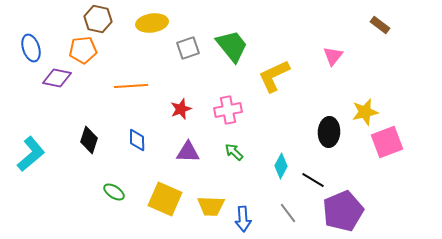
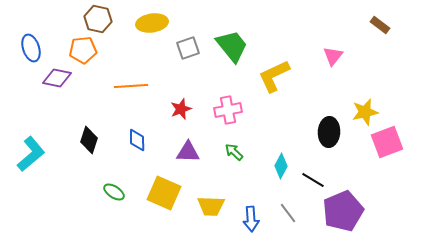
yellow square: moved 1 px left, 6 px up
blue arrow: moved 8 px right
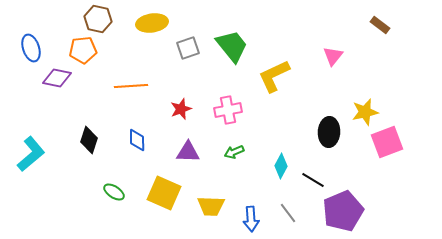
green arrow: rotated 66 degrees counterclockwise
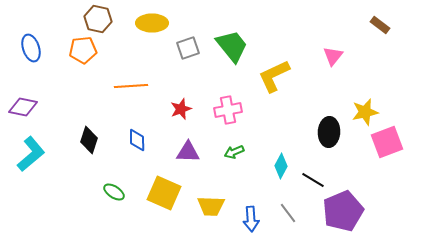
yellow ellipse: rotated 8 degrees clockwise
purple diamond: moved 34 px left, 29 px down
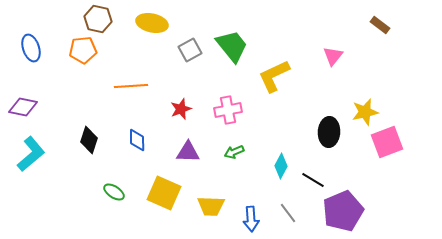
yellow ellipse: rotated 12 degrees clockwise
gray square: moved 2 px right, 2 px down; rotated 10 degrees counterclockwise
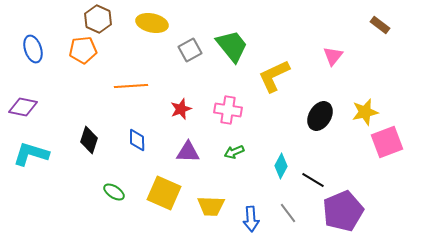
brown hexagon: rotated 12 degrees clockwise
blue ellipse: moved 2 px right, 1 px down
pink cross: rotated 20 degrees clockwise
black ellipse: moved 9 px left, 16 px up; rotated 28 degrees clockwise
cyan L-shape: rotated 123 degrees counterclockwise
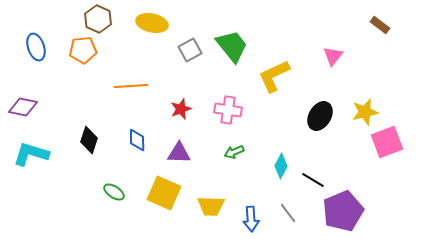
blue ellipse: moved 3 px right, 2 px up
purple triangle: moved 9 px left, 1 px down
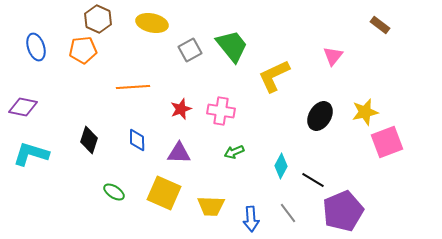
orange line: moved 2 px right, 1 px down
pink cross: moved 7 px left, 1 px down
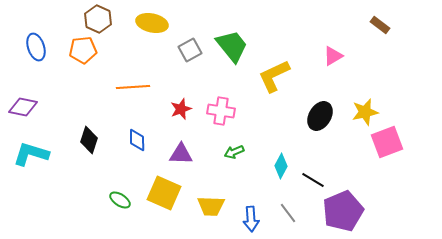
pink triangle: rotated 20 degrees clockwise
purple triangle: moved 2 px right, 1 px down
green ellipse: moved 6 px right, 8 px down
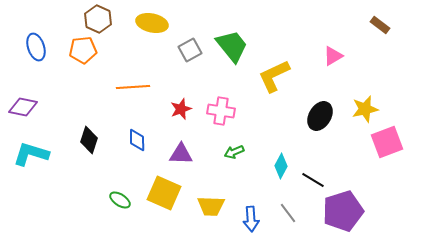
yellow star: moved 3 px up
purple pentagon: rotated 6 degrees clockwise
